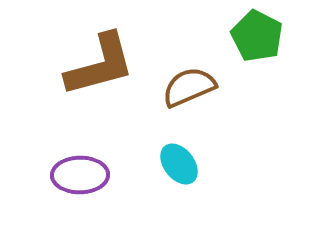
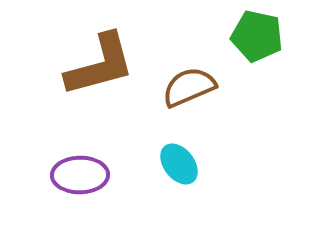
green pentagon: rotated 15 degrees counterclockwise
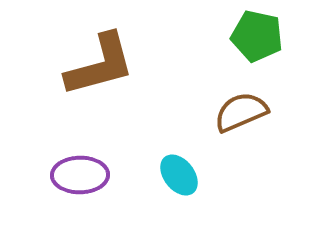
brown semicircle: moved 52 px right, 25 px down
cyan ellipse: moved 11 px down
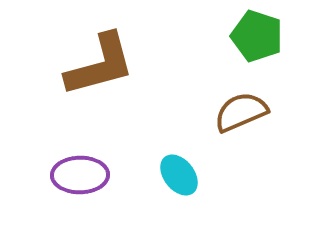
green pentagon: rotated 6 degrees clockwise
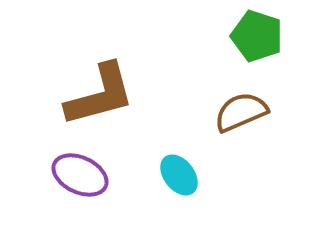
brown L-shape: moved 30 px down
purple ellipse: rotated 26 degrees clockwise
